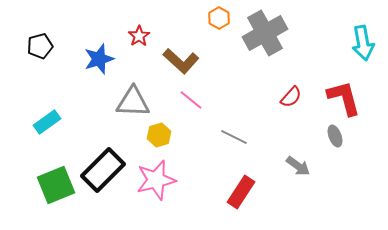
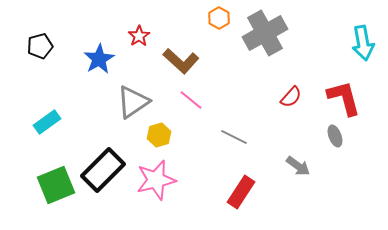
blue star: rotated 12 degrees counterclockwise
gray triangle: rotated 36 degrees counterclockwise
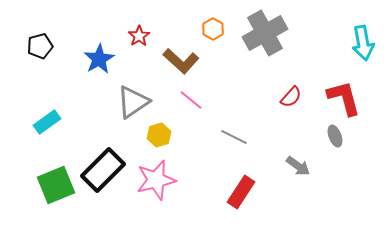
orange hexagon: moved 6 px left, 11 px down
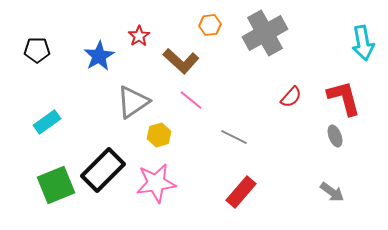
orange hexagon: moved 3 px left, 4 px up; rotated 25 degrees clockwise
black pentagon: moved 3 px left, 4 px down; rotated 15 degrees clockwise
blue star: moved 3 px up
gray arrow: moved 34 px right, 26 px down
pink star: moved 3 px down; rotated 6 degrees clockwise
red rectangle: rotated 8 degrees clockwise
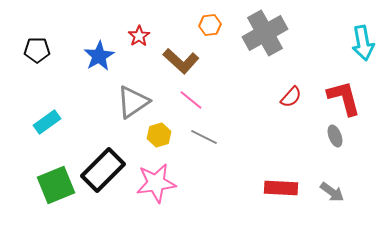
gray line: moved 30 px left
red rectangle: moved 40 px right, 4 px up; rotated 52 degrees clockwise
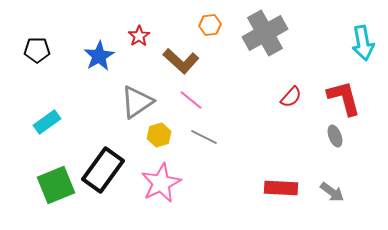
gray triangle: moved 4 px right
black rectangle: rotated 9 degrees counterclockwise
pink star: moved 5 px right; rotated 18 degrees counterclockwise
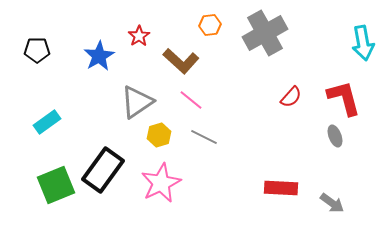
gray arrow: moved 11 px down
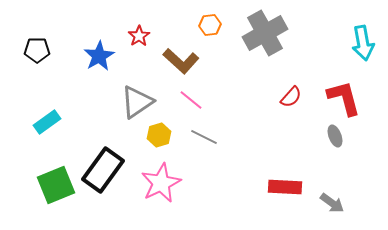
red rectangle: moved 4 px right, 1 px up
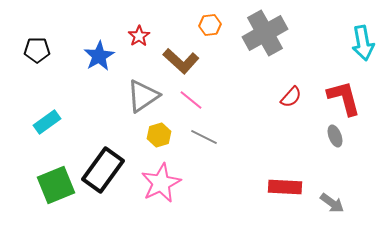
gray triangle: moved 6 px right, 6 px up
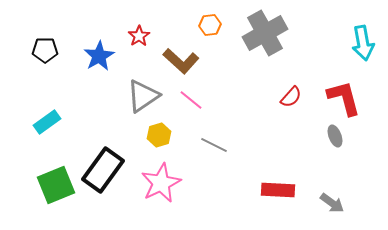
black pentagon: moved 8 px right
gray line: moved 10 px right, 8 px down
red rectangle: moved 7 px left, 3 px down
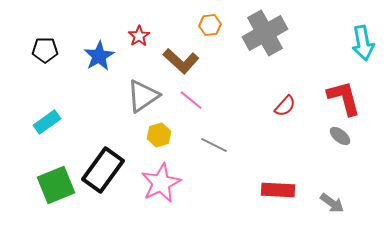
red semicircle: moved 6 px left, 9 px down
gray ellipse: moved 5 px right; rotated 30 degrees counterclockwise
